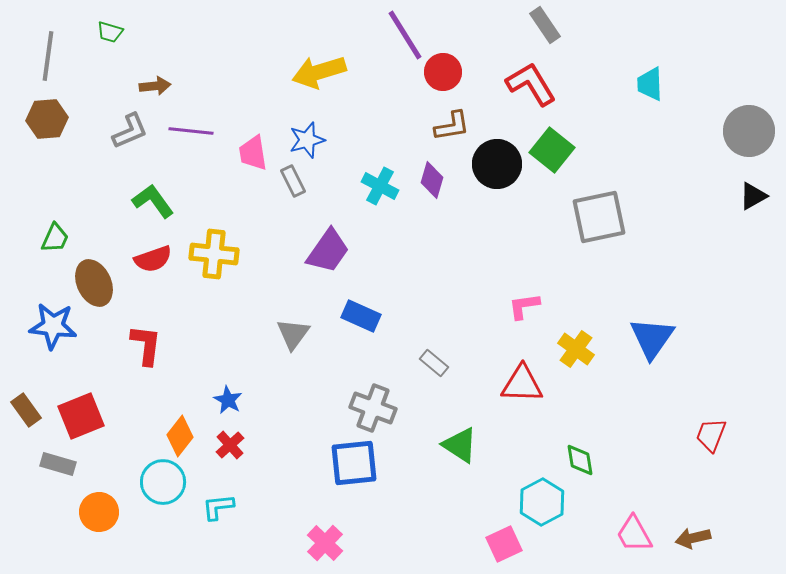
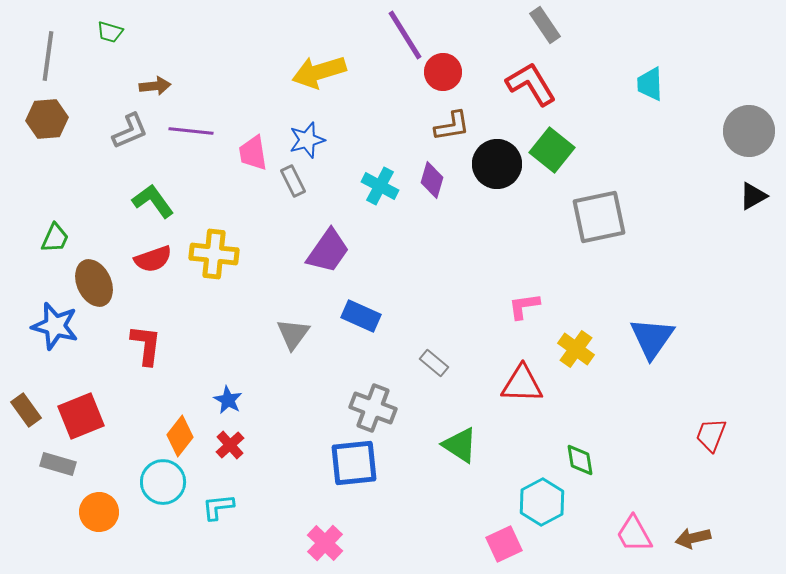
blue star at (53, 326): moved 2 px right; rotated 9 degrees clockwise
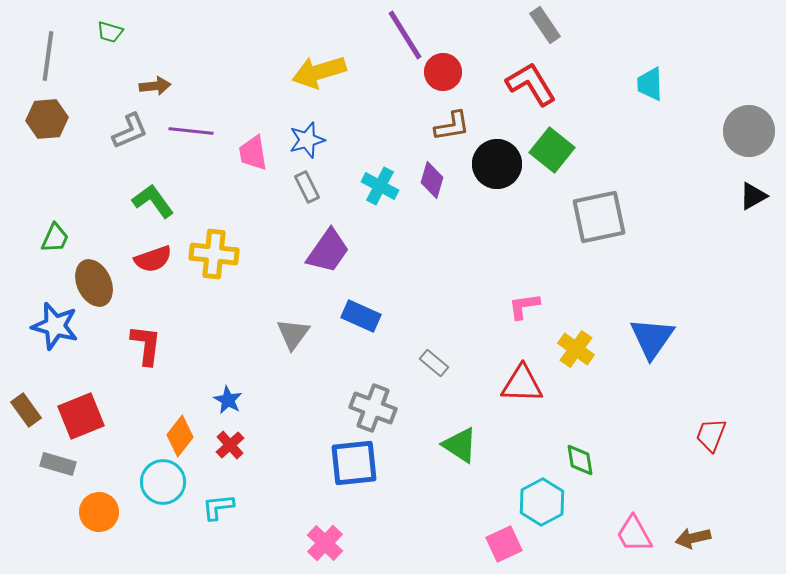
gray rectangle at (293, 181): moved 14 px right, 6 px down
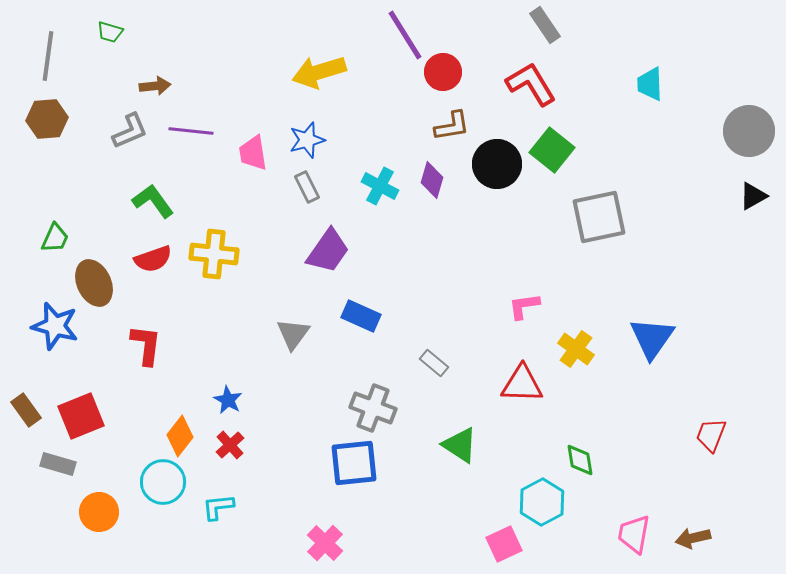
pink trapezoid at (634, 534): rotated 39 degrees clockwise
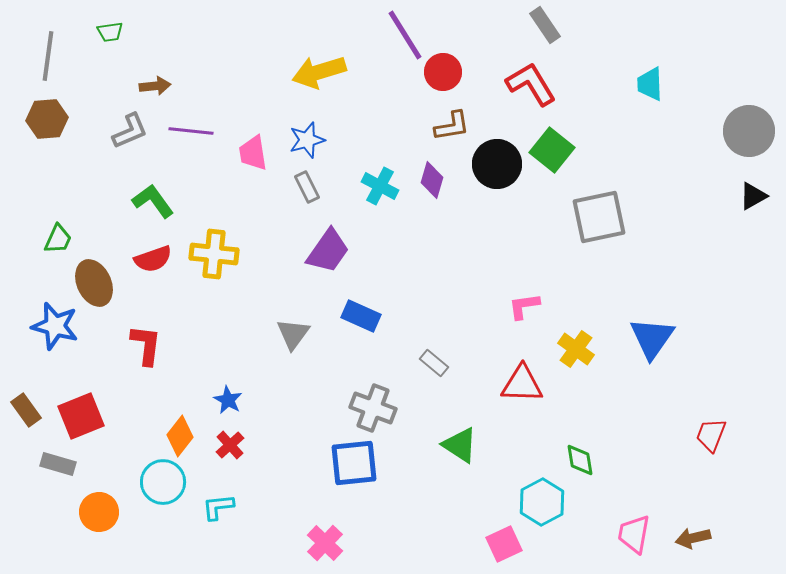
green trapezoid at (110, 32): rotated 24 degrees counterclockwise
green trapezoid at (55, 238): moved 3 px right, 1 px down
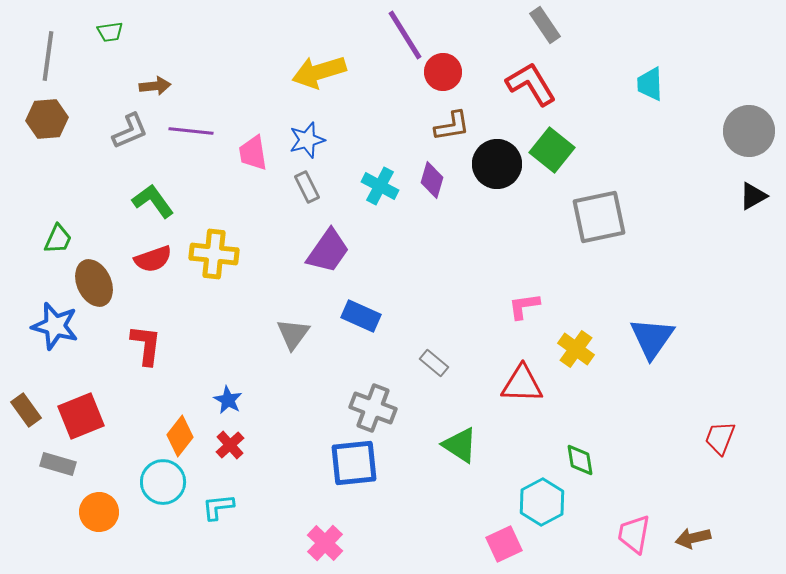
red trapezoid at (711, 435): moved 9 px right, 3 px down
